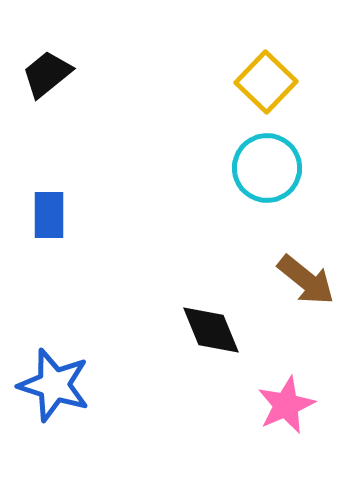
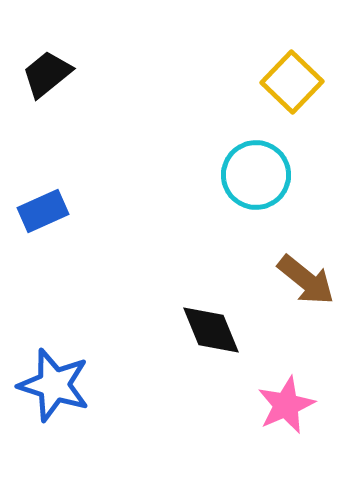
yellow square: moved 26 px right
cyan circle: moved 11 px left, 7 px down
blue rectangle: moved 6 px left, 4 px up; rotated 66 degrees clockwise
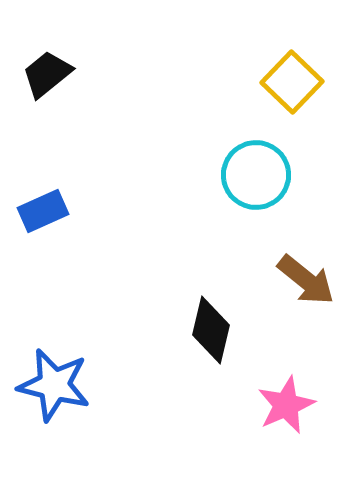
black diamond: rotated 36 degrees clockwise
blue star: rotated 4 degrees counterclockwise
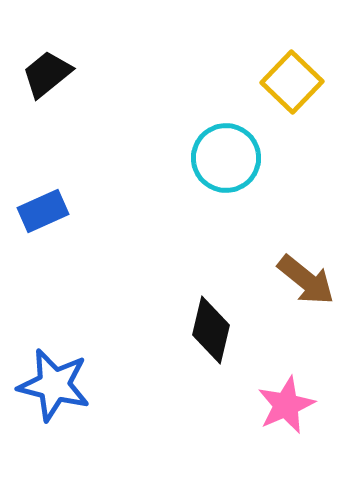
cyan circle: moved 30 px left, 17 px up
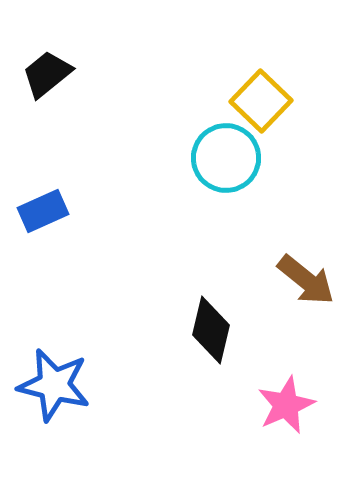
yellow square: moved 31 px left, 19 px down
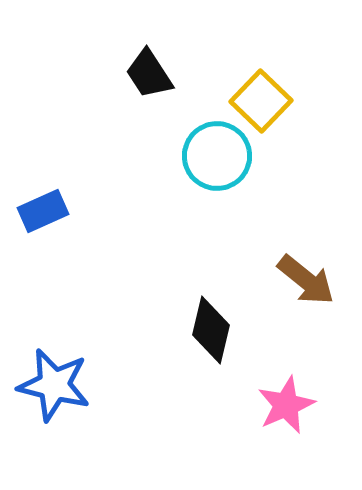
black trapezoid: moved 102 px right; rotated 84 degrees counterclockwise
cyan circle: moved 9 px left, 2 px up
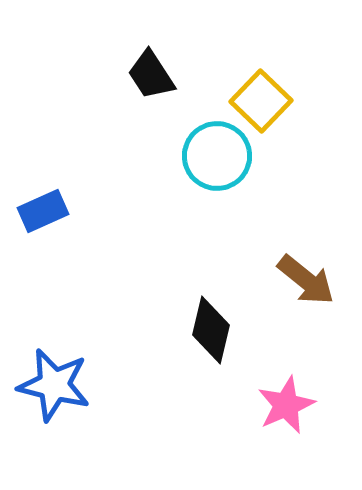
black trapezoid: moved 2 px right, 1 px down
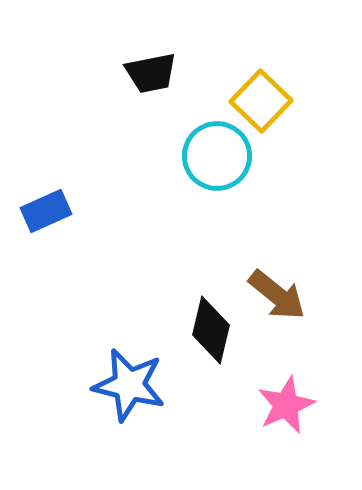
black trapezoid: moved 2 px up; rotated 68 degrees counterclockwise
blue rectangle: moved 3 px right
brown arrow: moved 29 px left, 15 px down
blue star: moved 75 px right
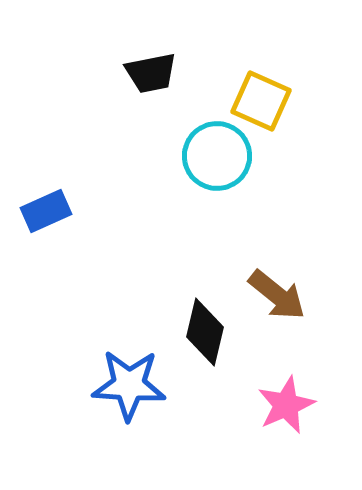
yellow square: rotated 20 degrees counterclockwise
black diamond: moved 6 px left, 2 px down
blue star: rotated 10 degrees counterclockwise
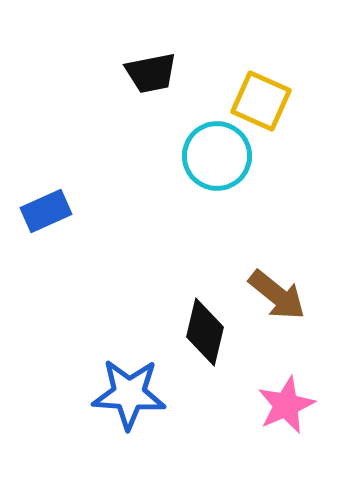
blue star: moved 9 px down
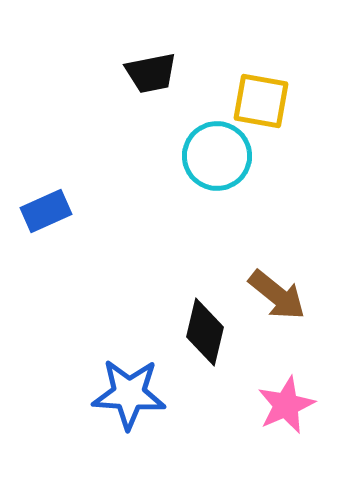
yellow square: rotated 14 degrees counterclockwise
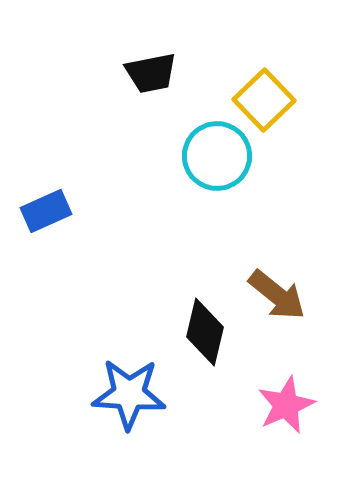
yellow square: moved 3 px right, 1 px up; rotated 36 degrees clockwise
